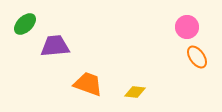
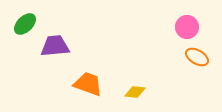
orange ellipse: rotated 25 degrees counterclockwise
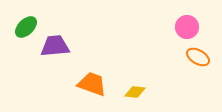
green ellipse: moved 1 px right, 3 px down
orange ellipse: moved 1 px right
orange trapezoid: moved 4 px right
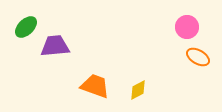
orange trapezoid: moved 3 px right, 2 px down
yellow diamond: moved 3 px right, 2 px up; rotated 35 degrees counterclockwise
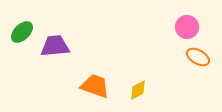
green ellipse: moved 4 px left, 5 px down
